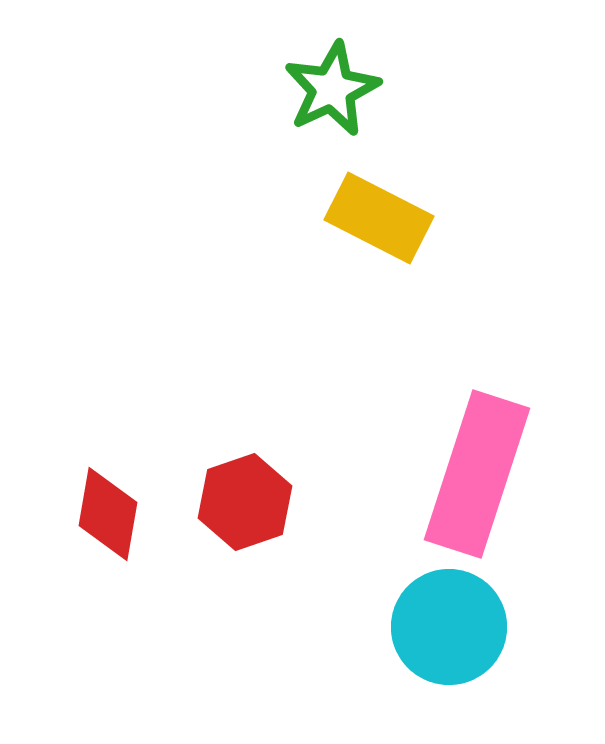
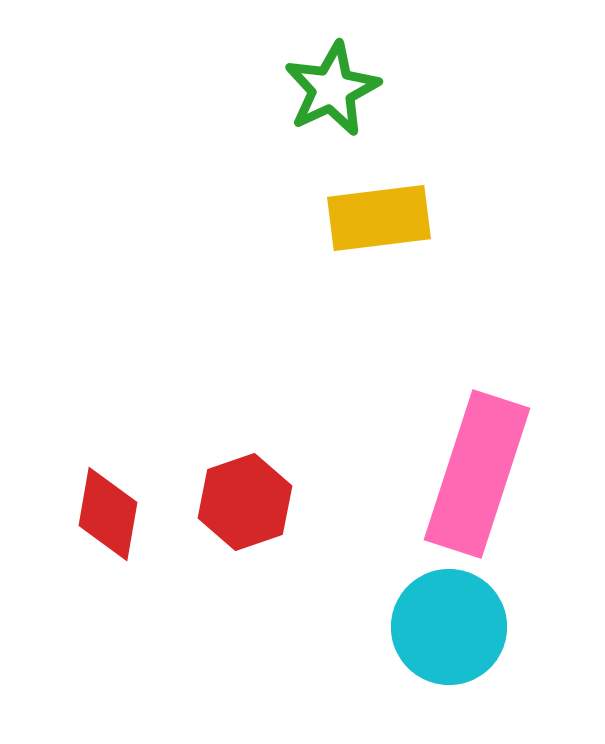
yellow rectangle: rotated 34 degrees counterclockwise
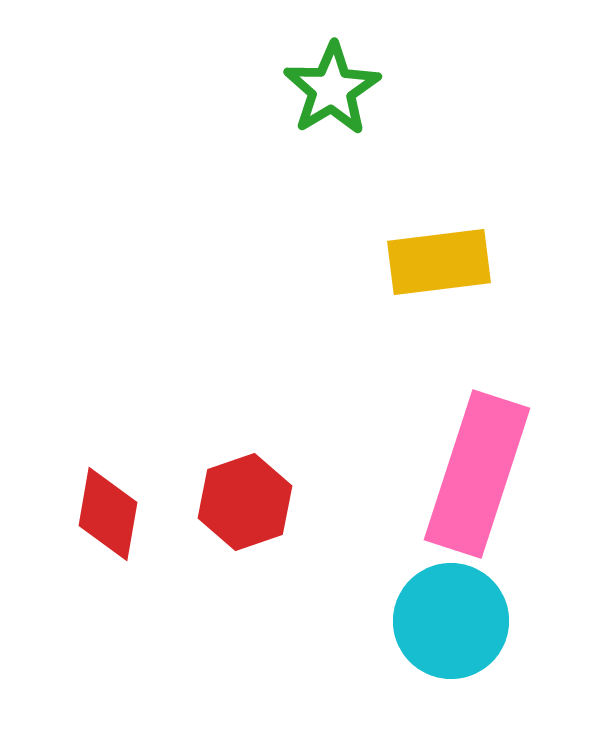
green star: rotated 6 degrees counterclockwise
yellow rectangle: moved 60 px right, 44 px down
cyan circle: moved 2 px right, 6 px up
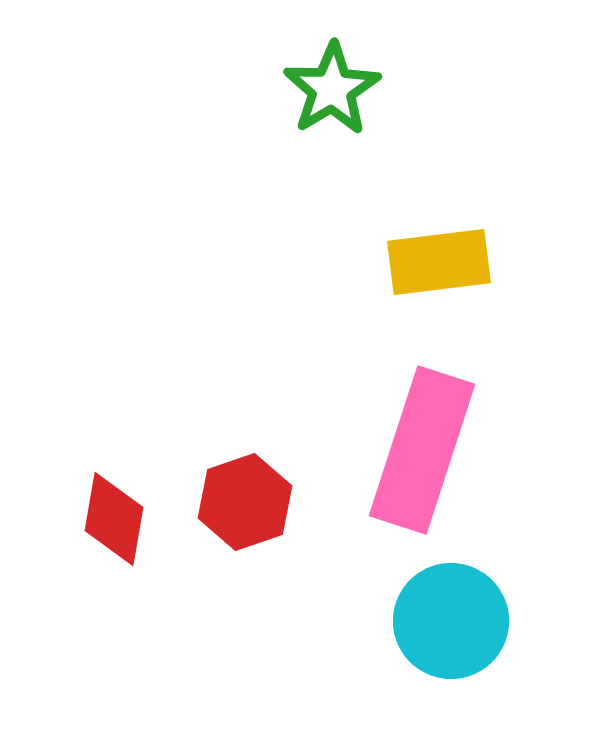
pink rectangle: moved 55 px left, 24 px up
red diamond: moved 6 px right, 5 px down
